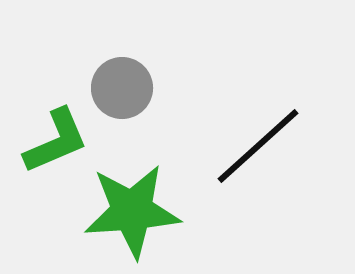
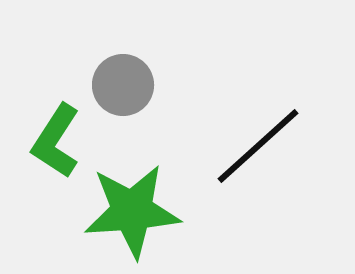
gray circle: moved 1 px right, 3 px up
green L-shape: rotated 146 degrees clockwise
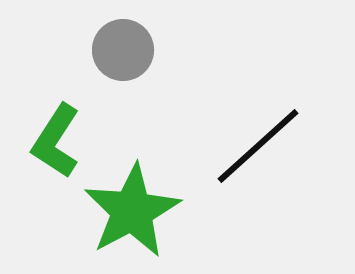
gray circle: moved 35 px up
green star: rotated 24 degrees counterclockwise
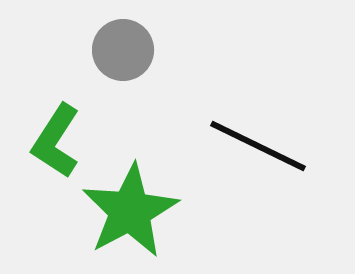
black line: rotated 68 degrees clockwise
green star: moved 2 px left
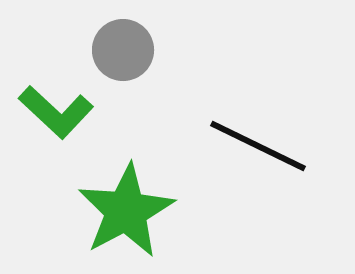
green L-shape: moved 29 px up; rotated 80 degrees counterclockwise
green star: moved 4 px left
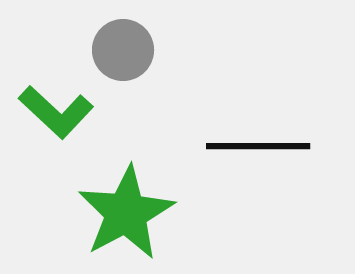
black line: rotated 26 degrees counterclockwise
green star: moved 2 px down
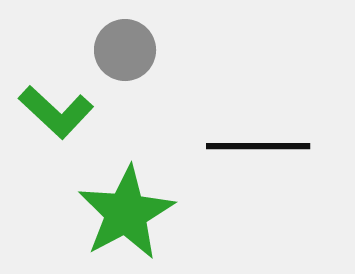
gray circle: moved 2 px right
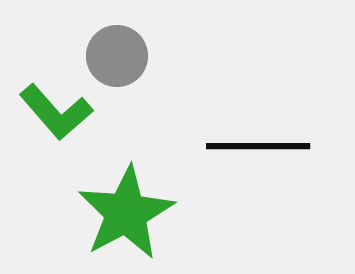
gray circle: moved 8 px left, 6 px down
green L-shape: rotated 6 degrees clockwise
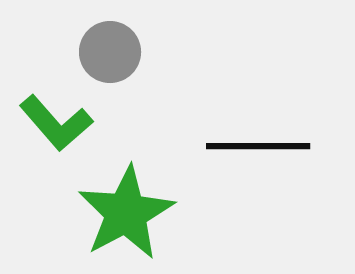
gray circle: moved 7 px left, 4 px up
green L-shape: moved 11 px down
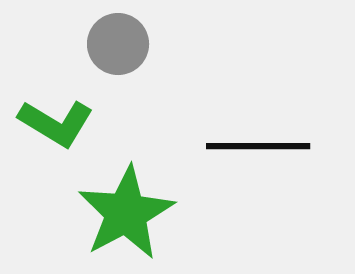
gray circle: moved 8 px right, 8 px up
green L-shape: rotated 18 degrees counterclockwise
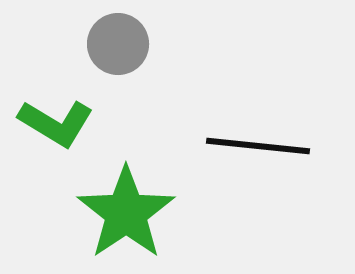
black line: rotated 6 degrees clockwise
green star: rotated 6 degrees counterclockwise
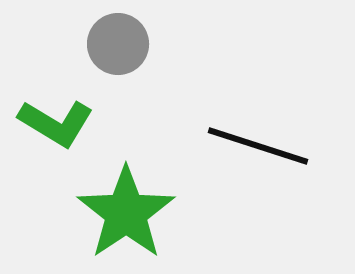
black line: rotated 12 degrees clockwise
